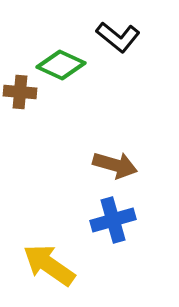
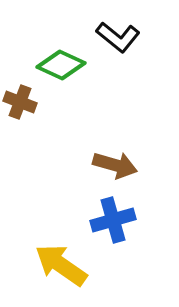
brown cross: moved 10 px down; rotated 16 degrees clockwise
yellow arrow: moved 12 px right
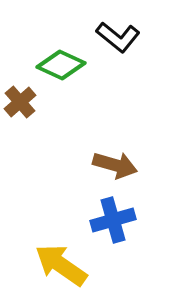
brown cross: rotated 28 degrees clockwise
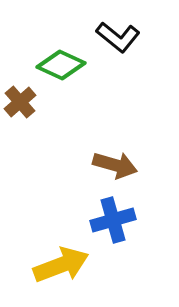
yellow arrow: rotated 124 degrees clockwise
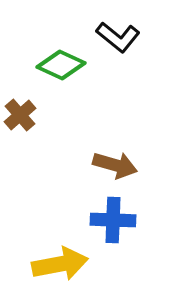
brown cross: moved 13 px down
blue cross: rotated 18 degrees clockwise
yellow arrow: moved 1 px left, 1 px up; rotated 10 degrees clockwise
